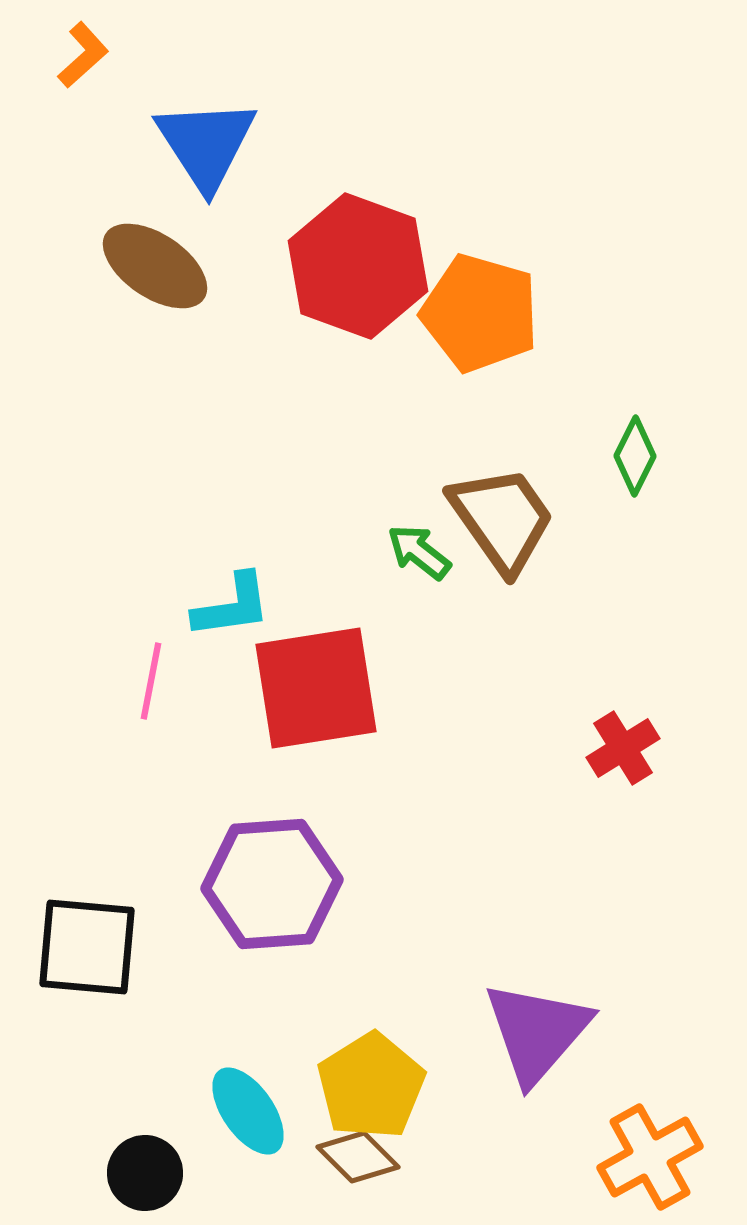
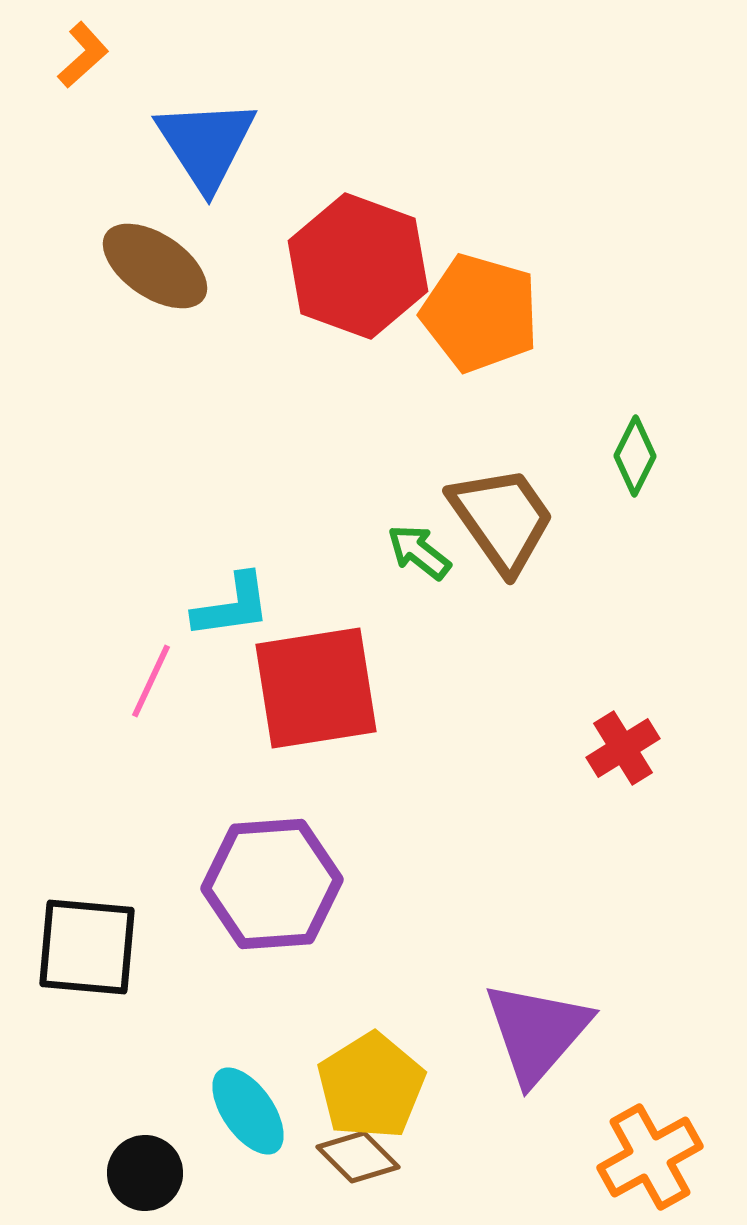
pink line: rotated 14 degrees clockwise
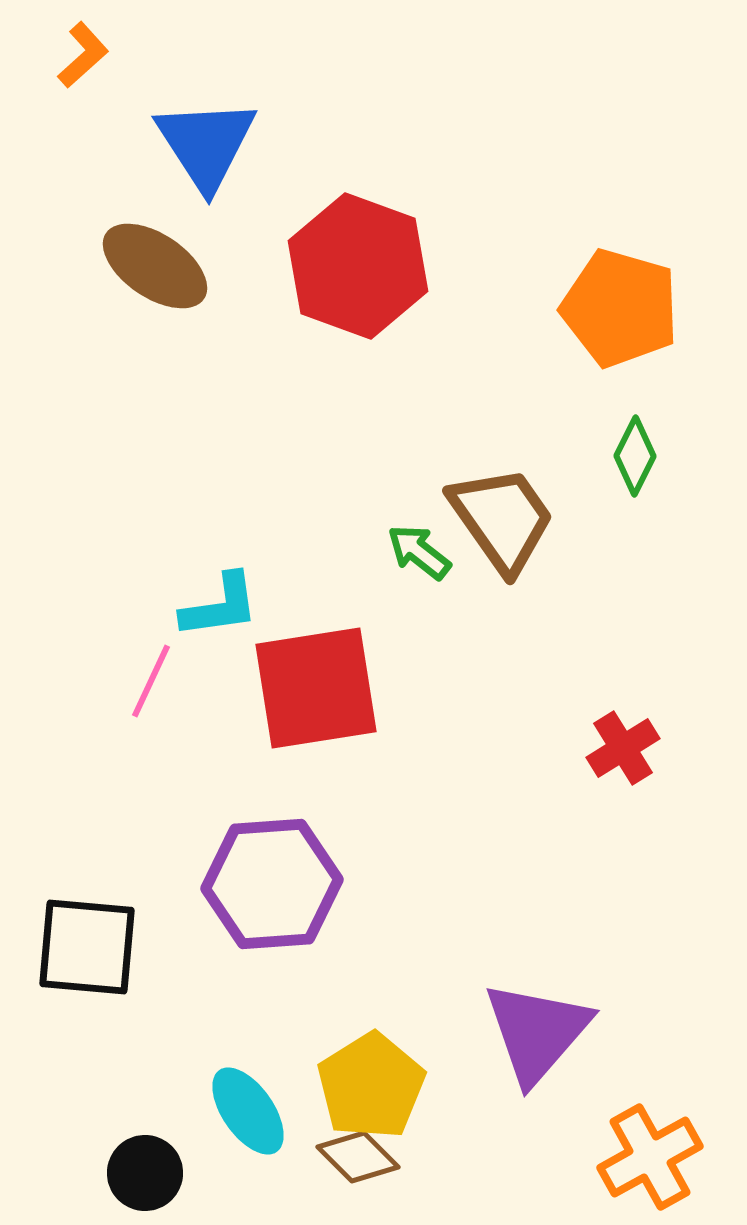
orange pentagon: moved 140 px right, 5 px up
cyan L-shape: moved 12 px left
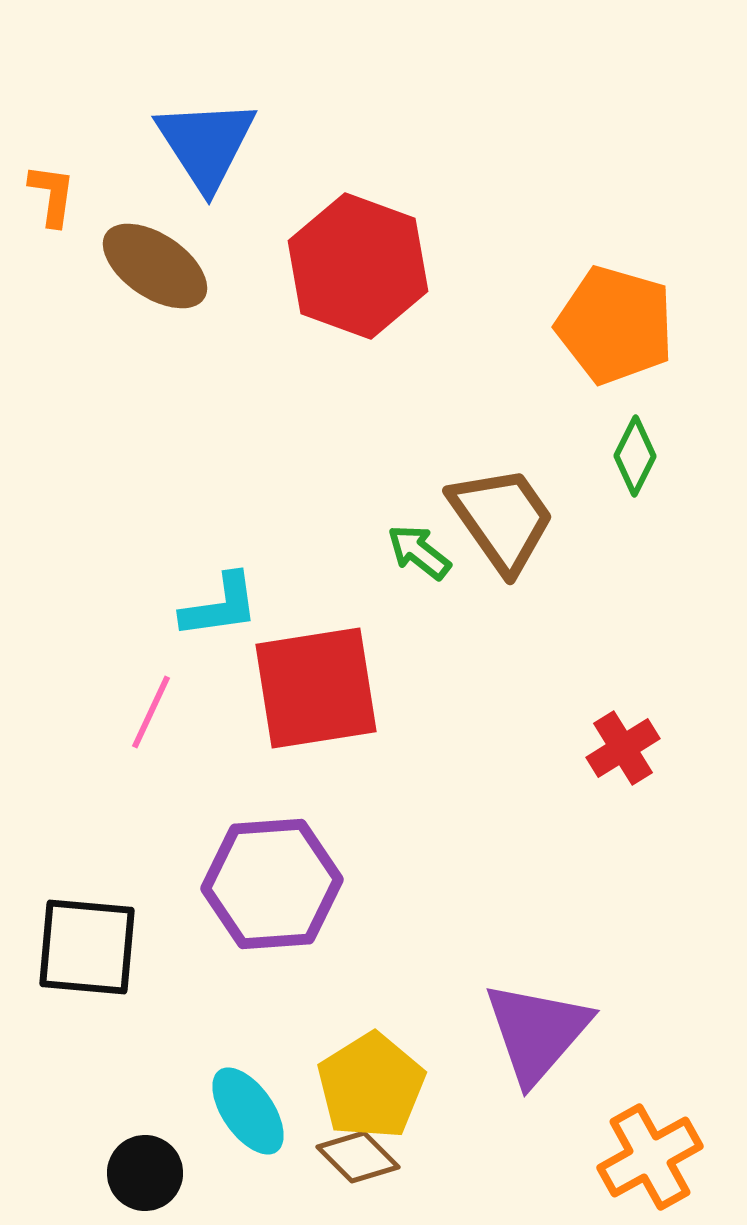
orange L-shape: moved 31 px left, 140 px down; rotated 40 degrees counterclockwise
orange pentagon: moved 5 px left, 17 px down
pink line: moved 31 px down
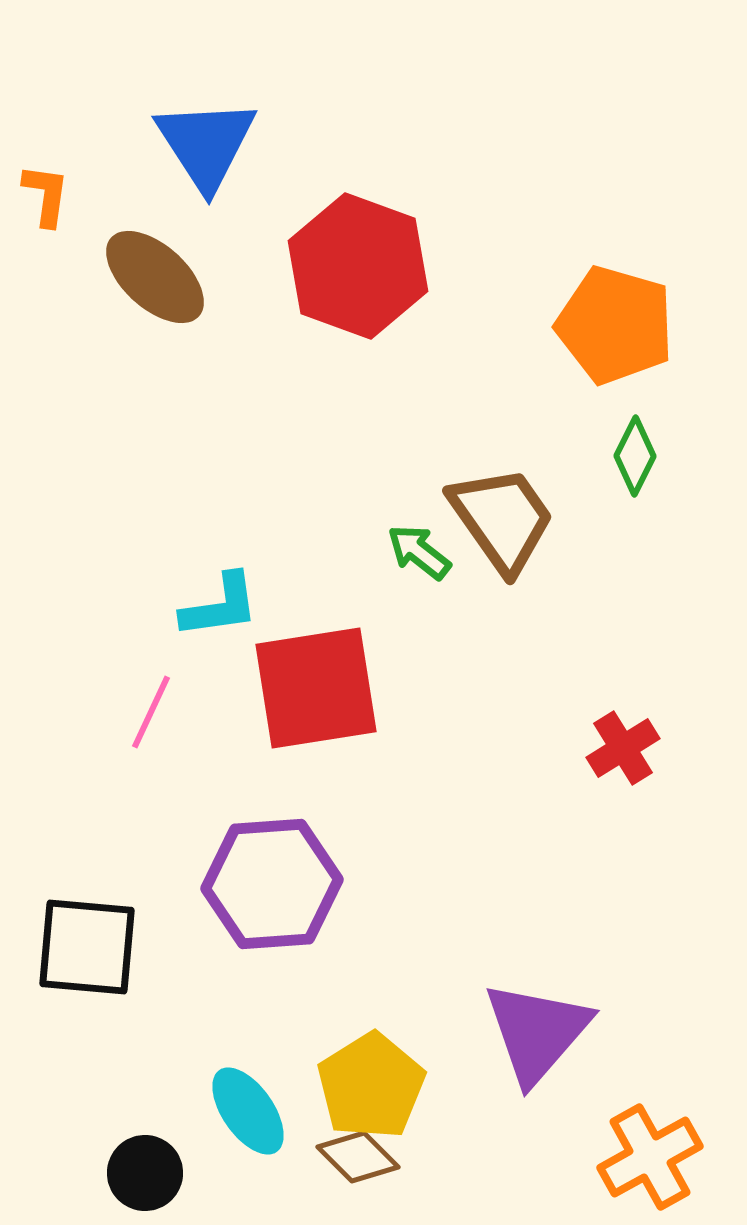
orange L-shape: moved 6 px left
brown ellipse: moved 11 px down; rotated 8 degrees clockwise
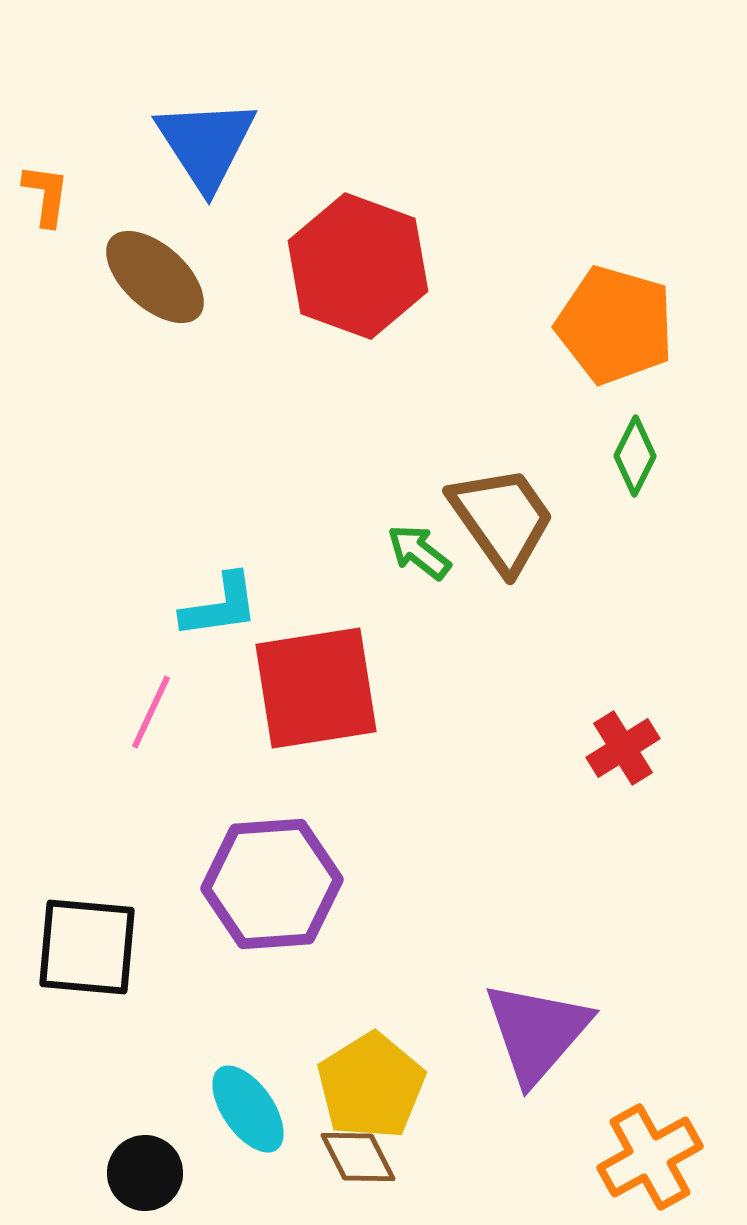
cyan ellipse: moved 2 px up
brown diamond: rotated 18 degrees clockwise
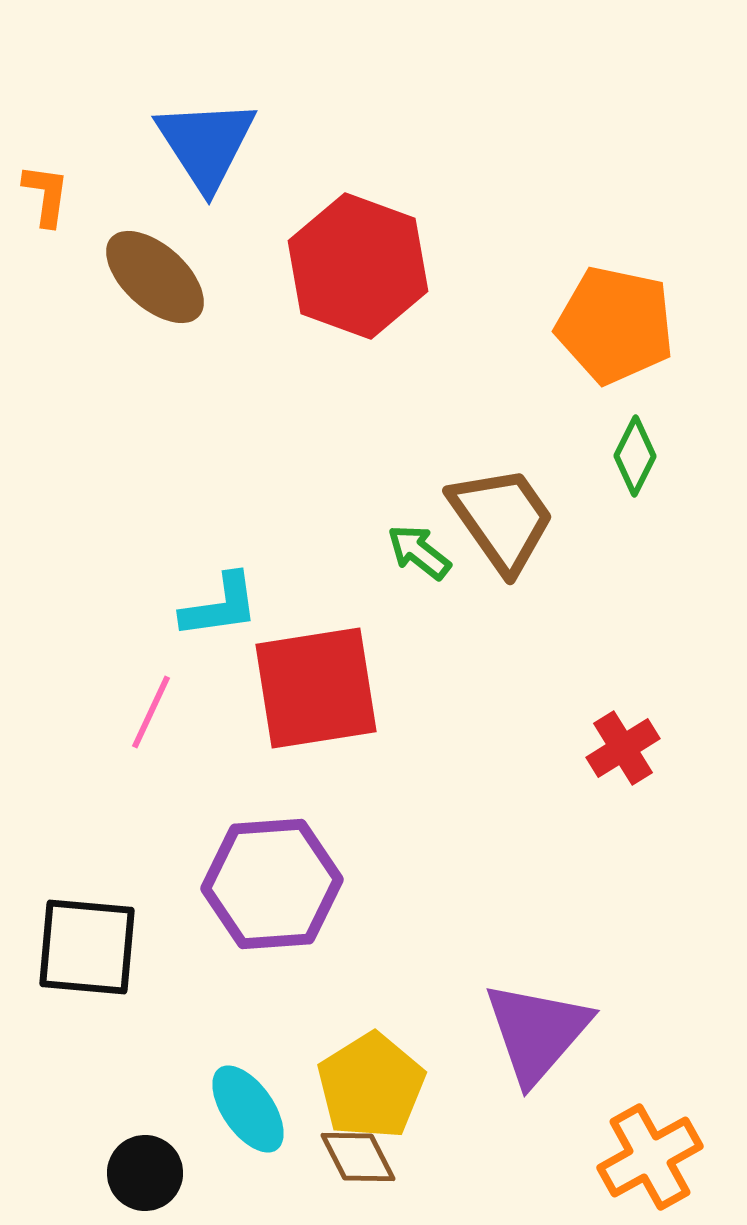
orange pentagon: rotated 4 degrees counterclockwise
